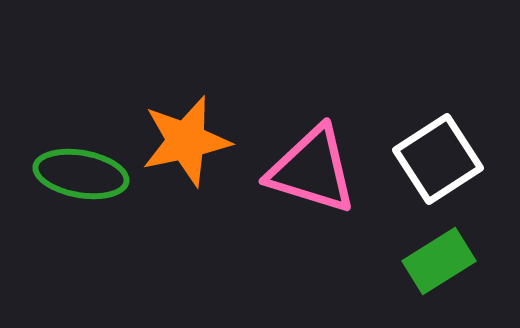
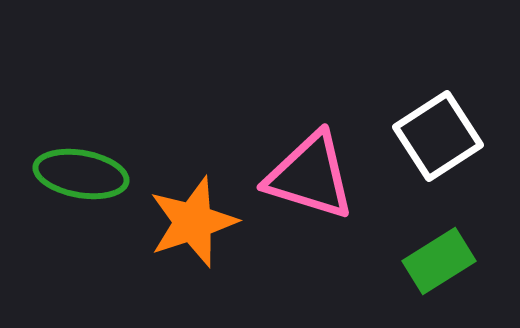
orange star: moved 7 px right, 81 px down; rotated 6 degrees counterclockwise
white square: moved 23 px up
pink triangle: moved 2 px left, 6 px down
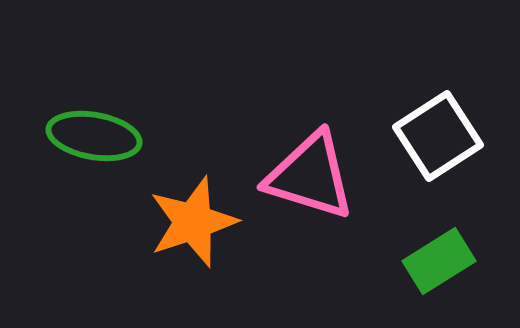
green ellipse: moved 13 px right, 38 px up
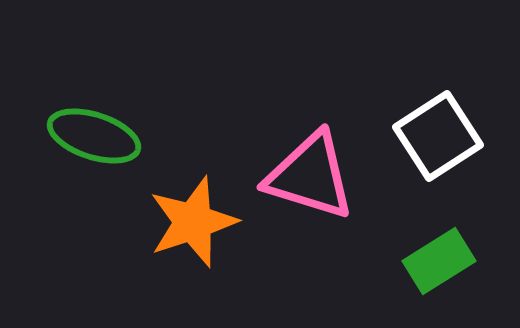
green ellipse: rotated 8 degrees clockwise
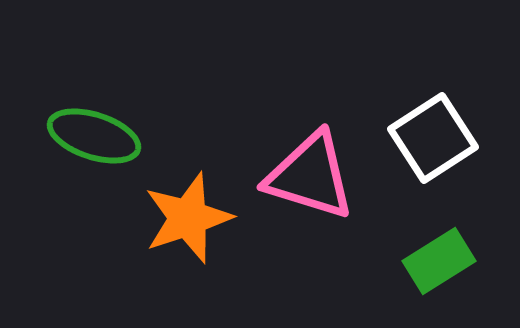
white square: moved 5 px left, 2 px down
orange star: moved 5 px left, 4 px up
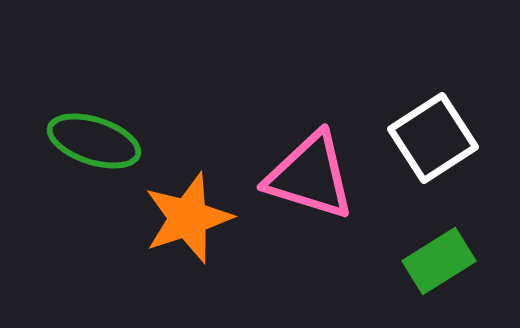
green ellipse: moved 5 px down
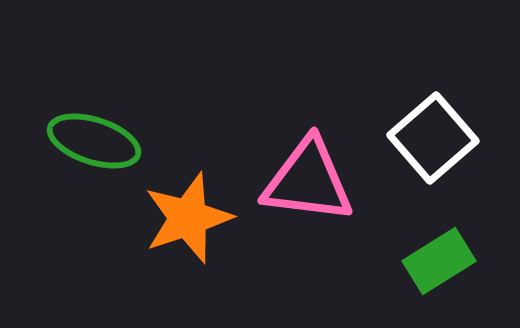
white square: rotated 8 degrees counterclockwise
pink triangle: moved 2 px left, 5 px down; rotated 10 degrees counterclockwise
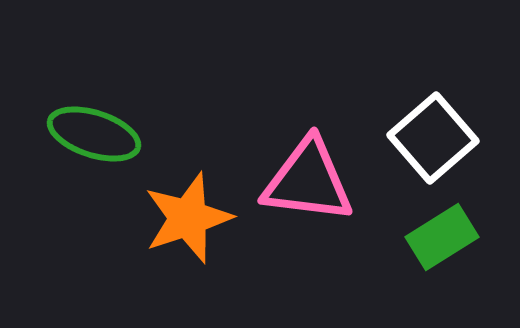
green ellipse: moved 7 px up
green rectangle: moved 3 px right, 24 px up
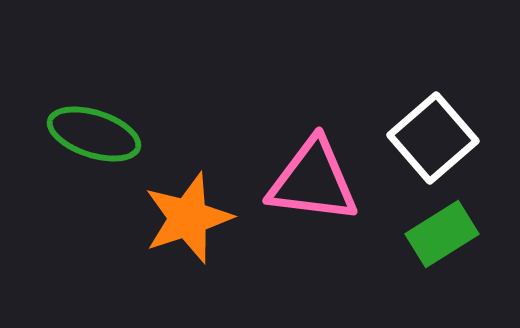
pink triangle: moved 5 px right
green rectangle: moved 3 px up
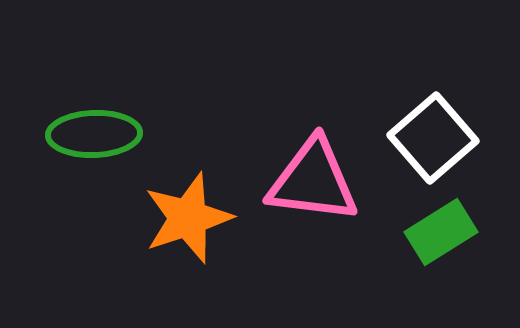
green ellipse: rotated 20 degrees counterclockwise
green rectangle: moved 1 px left, 2 px up
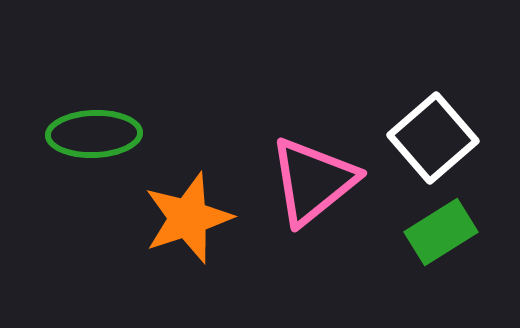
pink triangle: rotated 46 degrees counterclockwise
